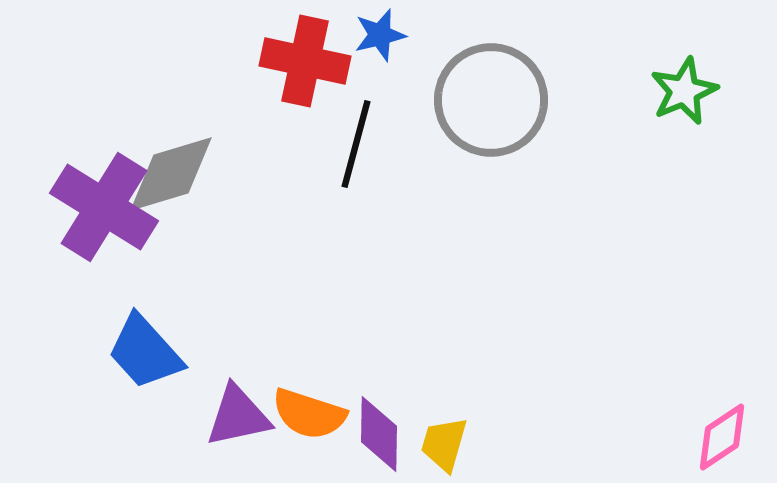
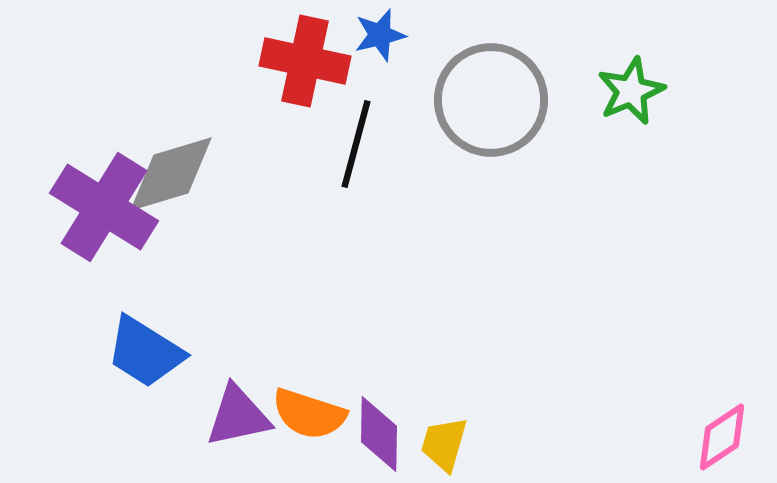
green star: moved 53 px left
blue trapezoid: rotated 16 degrees counterclockwise
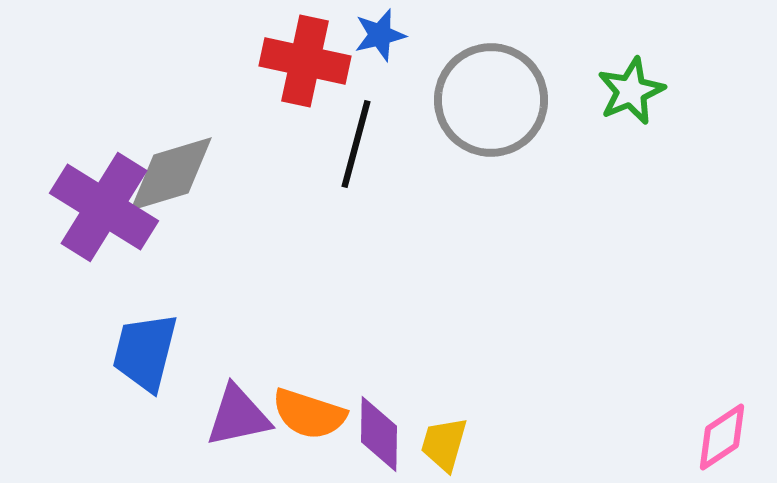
blue trapezoid: rotated 72 degrees clockwise
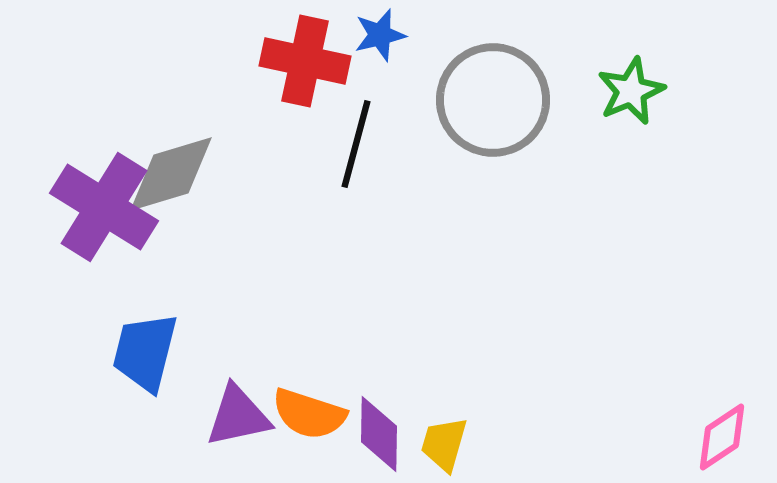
gray circle: moved 2 px right
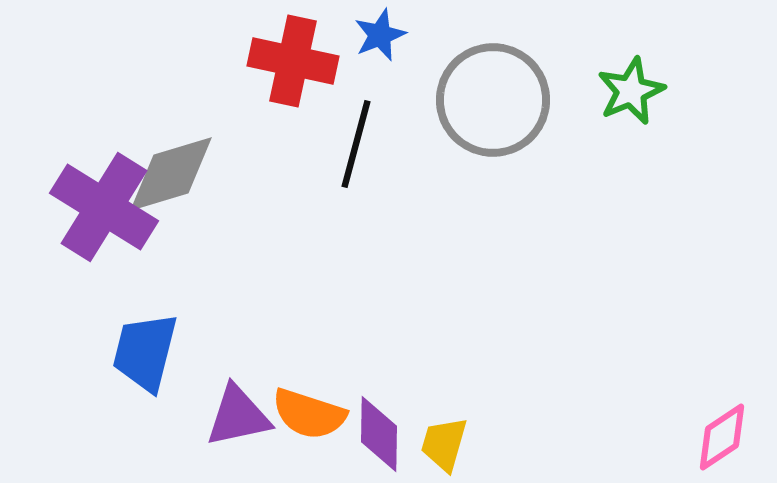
blue star: rotated 8 degrees counterclockwise
red cross: moved 12 px left
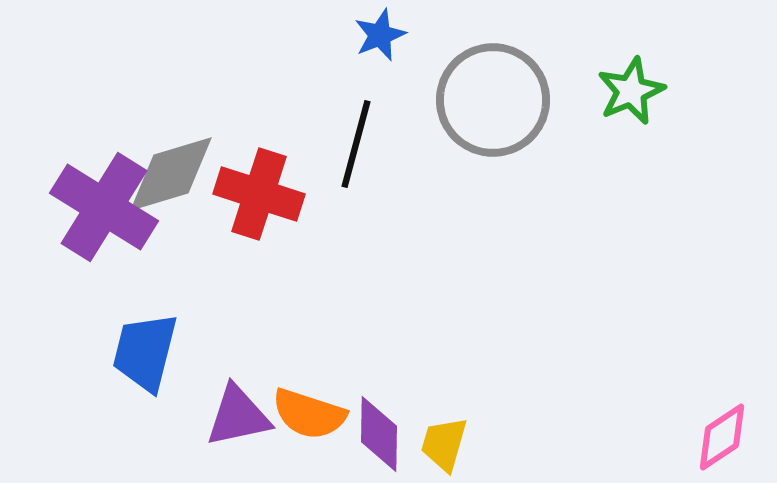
red cross: moved 34 px left, 133 px down; rotated 6 degrees clockwise
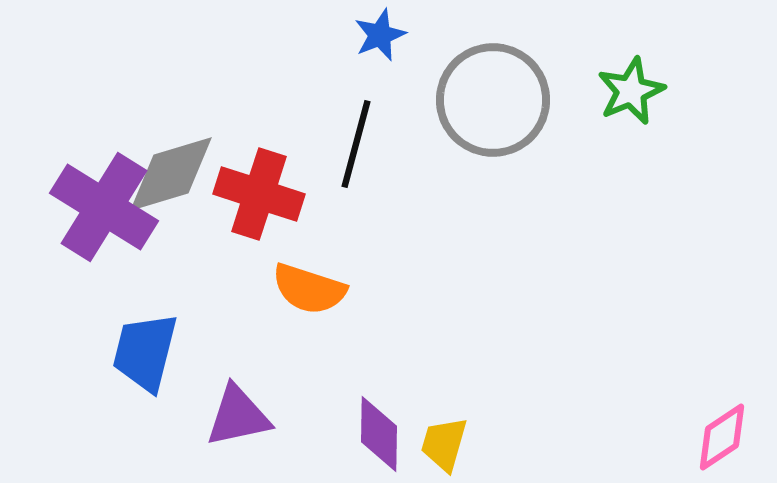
orange semicircle: moved 125 px up
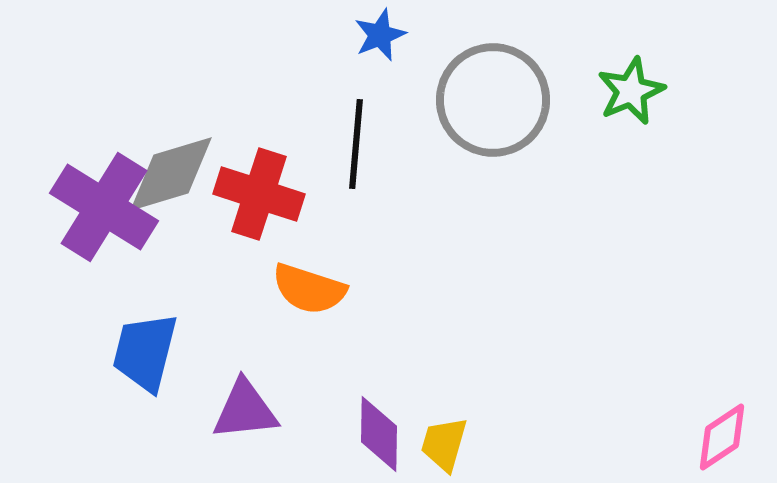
black line: rotated 10 degrees counterclockwise
purple triangle: moved 7 px right, 6 px up; rotated 6 degrees clockwise
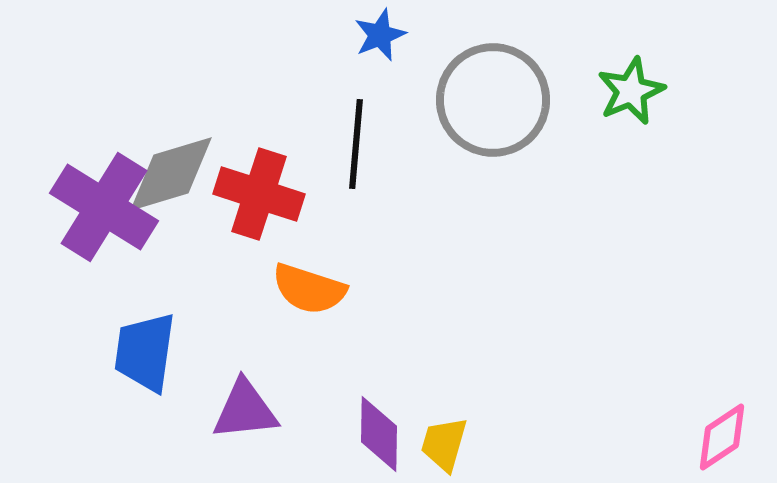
blue trapezoid: rotated 6 degrees counterclockwise
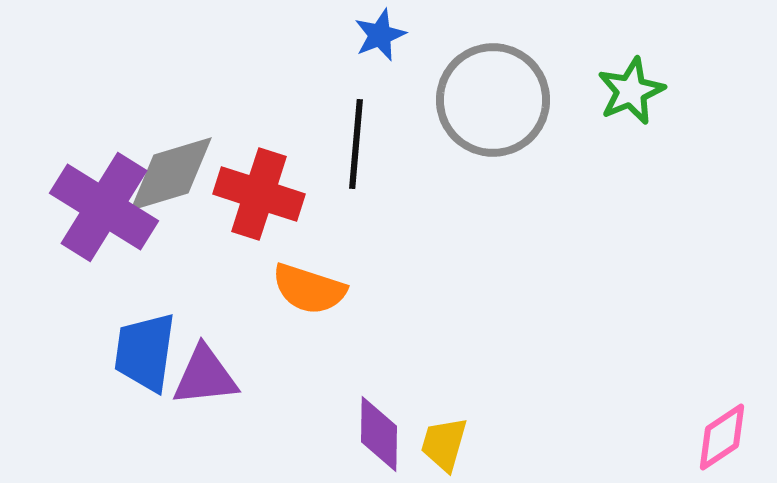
purple triangle: moved 40 px left, 34 px up
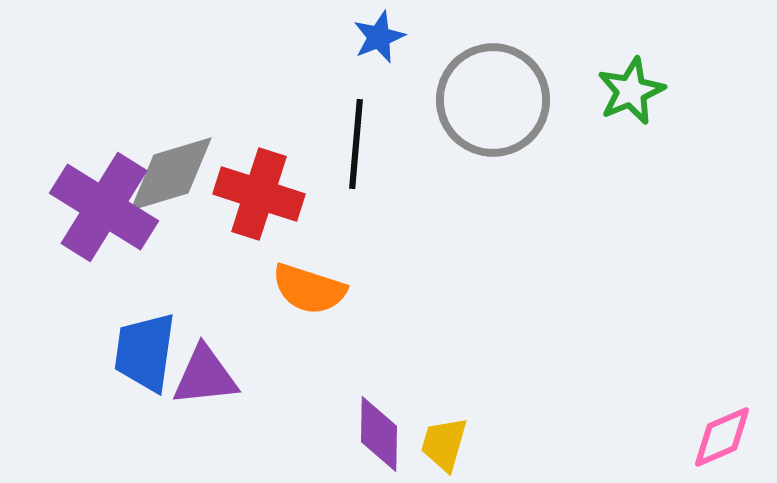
blue star: moved 1 px left, 2 px down
pink diamond: rotated 10 degrees clockwise
